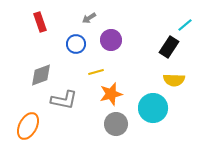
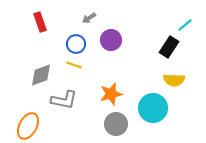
yellow line: moved 22 px left, 7 px up; rotated 35 degrees clockwise
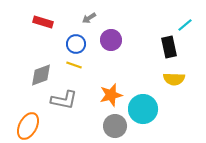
red rectangle: moved 3 px right; rotated 54 degrees counterclockwise
black rectangle: rotated 45 degrees counterclockwise
yellow semicircle: moved 1 px up
orange star: moved 1 px down
cyan circle: moved 10 px left, 1 px down
gray circle: moved 1 px left, 2 px down
